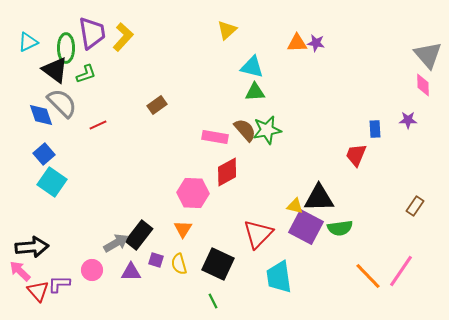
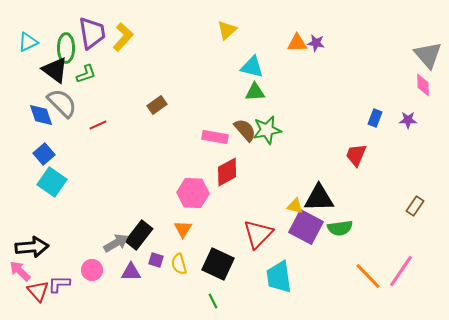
blue rectangle at (375, 129): moved 11 px up; rotated 24 degrees clockwise
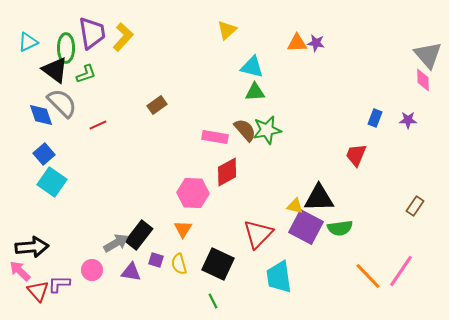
pink diamond at (423, 85): moved 5 px up
purple triangle at (131, 272): rotated 10 degrees clockwise
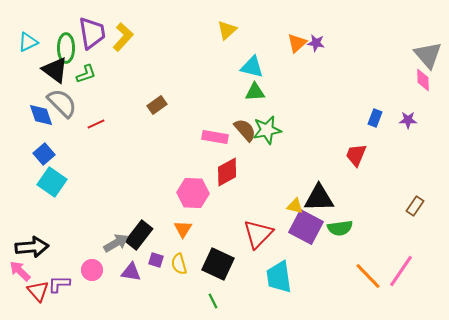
orange triangle at (297, 43): rotated 40 degrees counterclockwise
red line at (98, 125): moved 2 px left, 1 px up
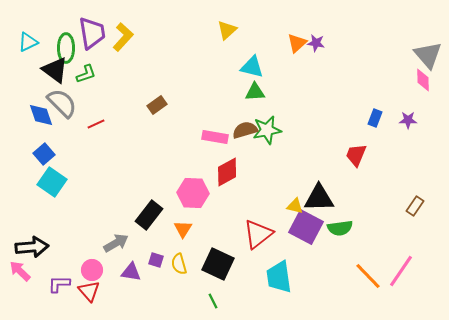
brown semicircle at (245, 130): rotated 65 degrees counterclockwise
red triangle at (258, 234): rotated 8 degrees clockwise
black rectangle at (139, 235): moved 10 px right, 20 px up
red triangle at (38, 291): moved 51 px right
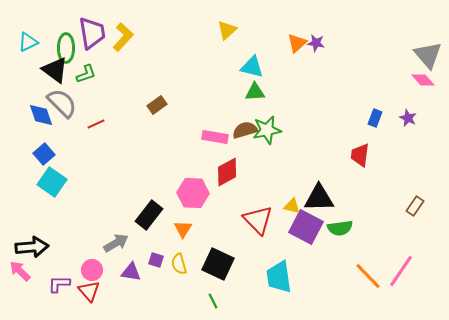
pink diamond at (423, 80): rotated 40 degrees counterclockwise
purple star at (408, 120): moved 2 px up; rotated 24 degrees clockwise
red trapezoid at (356, 155): moved 4 px right; rotated 15 degrees counterclockwise
yellow triangle at (295, 206): moved 3 px left
red triangle at (258, 234): moved 14 px up; rotated 36 degrees counterclockwise
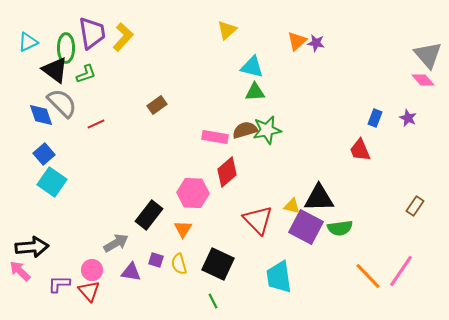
orange triangle at (297, 43): moved 2 px up
red trapezoid at (360, 155): moved 5 px up; rotated 30 degrees counterclockwise
red diamond at (227, 172): rotated 12 degrees counterclockwise
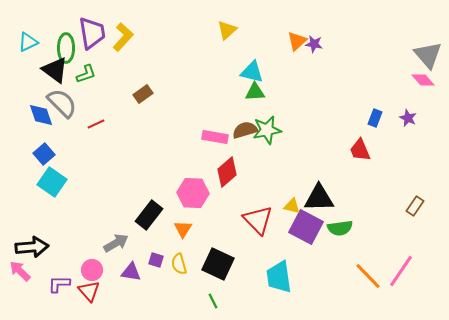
purple star at (316, 43): moved 2 px left, 1 px down
cyan triangle at (252, 67): moved 5 px down
brown rectangle at (157, 105): moved 14 px left, 11 px up
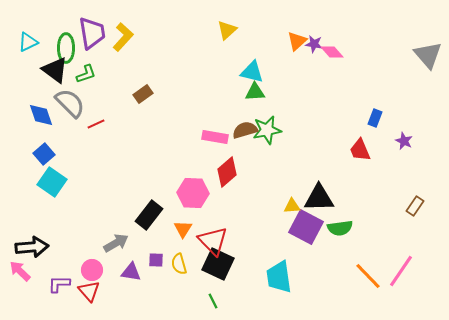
pink diamond at (423, 80): moved 91 px left, 28 px up
gray semicircle at (62, 103): moved 8 px right
purple star at (408, 118): moved 4 px left, 23 px down
yellow triangle at (292, 206): rotated 18 degrees counterclockwise
red triangle at (258, 220): moved 45 px left, 21 px down
purple square at (156, 260): rotated 14 degrees counterclockwise
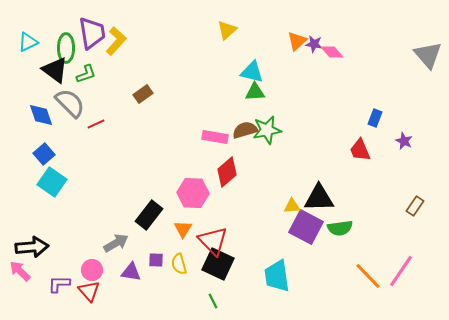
yellow L-shape at (123, 37): moved 7 px left, 4 px down
cyan trapezoid at (279, 277): moved 2 px left, 1 px up
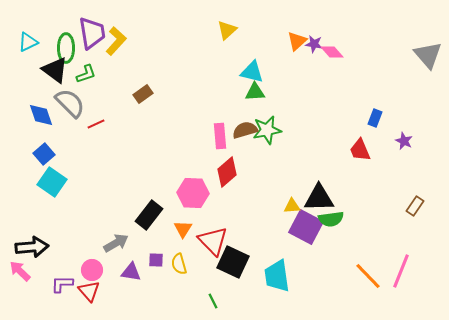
pink rectangle at (215, 137): moved 5 px right, 1 px up; rotated 75 degrees clockwise
green semicircle at (340, 228): moved 9 px left, 9 px up
black square at (218, 264): moved 15 px right, 2 px up
pink line at (401, 271): rotated 12 degrees counterclockwise
purple L-shape at (59, 284): moved 3 px right
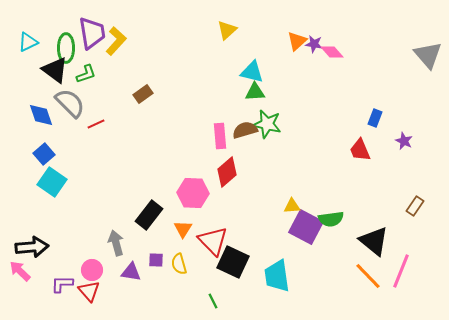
green star at (267, 130): moved 6 px up; rotated 24 degrees clockwise
black triangle at (319, 198): moved 55 px right, 43 px down; rotated 40 degrees clockwise
gray arrow at (116, 243): rotated 75 degrees counterclockwise
